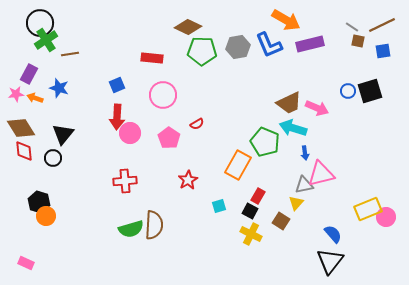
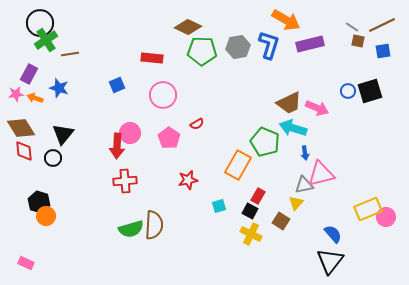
blue L-shape at (269, 45): rotated 140 degrees counterclockwise
red arrow at (117, 117): moved 29 px down
red star at (188, 180): rotated 18 degrees clockwise
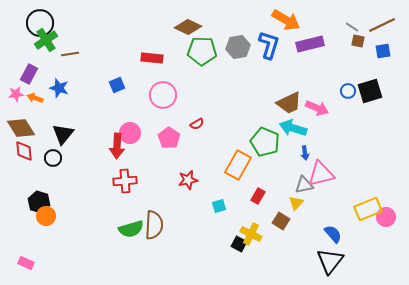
black square at (250, 211): moved 11 px left, 33 px down
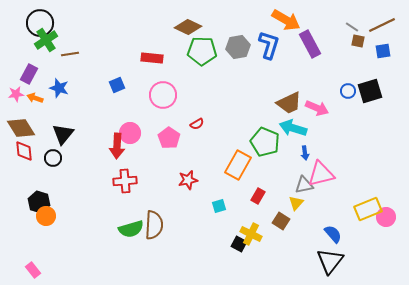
purple rectangle at (310, 44): rotated 76 degrees clockwise
pink rectangle at (26, 263): moved 7 px right, 7 px down; rotated 28 degrees clockwise
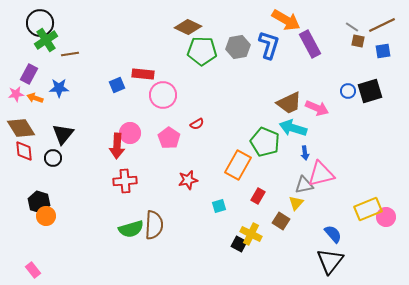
red rectangle at (152, 58): moved 9 px left, 16 px down
blue star at (59, 88): rotated 18 degrees counterclockwise
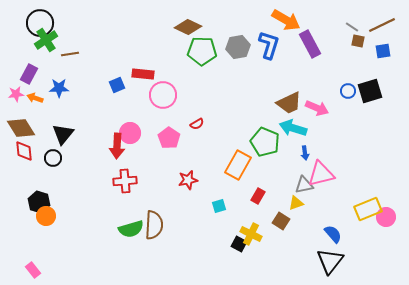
yellow triangle at (296, 203): rotated 28 degrees clockwise
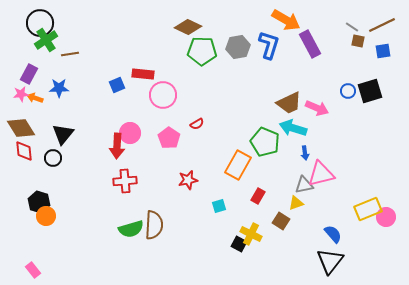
pink star at (16, 94): moved 5 px right
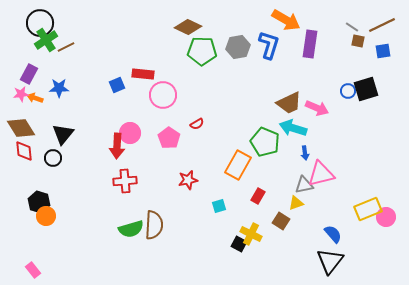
purple rectangle at (310, 44): rotated 36 degrees clockwise
brown line at (70, 54): moved 4 px left, 7 px up; rotated 18 degrees counterclockwise
black square at (370, 91): moved 4 px left, 2 px up
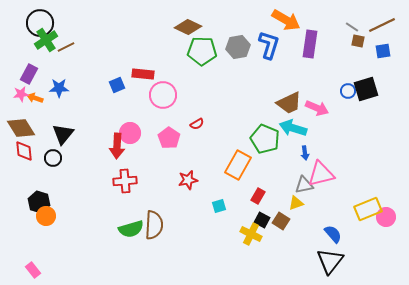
green pentagon at (265, 142): moved 3 px up
black square at (239, 244): moved 23 px right, 24 px up
